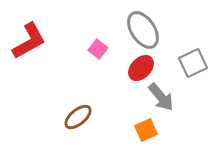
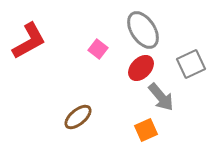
gray square: moved 2 px left, 1 px down
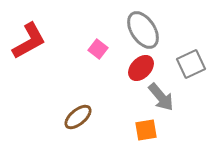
orange square: rotated 15 degrees clockwise
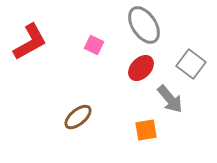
gray ellipse: moved 1 px right, 5 px up
red L-shape: moved 1 px right, 1 px down
pink square: moved 4 px left, 4 px up; rotated 12 degrees counterclockwise
gray square: rotated 28 degrees counterclockwise
gray arrow: moved 9 px right, 2 px down
